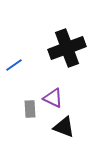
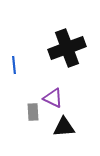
blue line: rotated 60 degrees counterclockwise
gray rectangle: moved 3 px right, 3 px down
black triangle: rotated 25 degrees counterclockwise
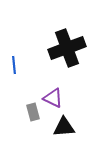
gray rectangle: rotated 12 degrees counterclockwise
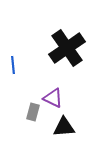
black cross: rotated 15 degrees counterclockwise
blue line: moved 1 px left
gray rectangle: rotated 30 degrees clockwise
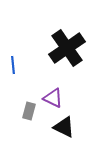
gray rectangle: moved 4 px left, 1 px up
black triangle: rotated 30 degrees clockwise
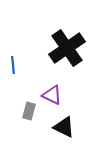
purple triangle: moved 1 px left, 3 px up
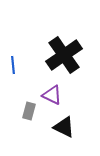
black cross: moved 3 px left, 7 px down
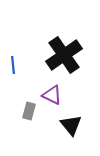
black triangle: moved 7 px right, 2 px up; rotated 25 degrees clockwise
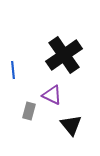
blue line: moved 5 px down
